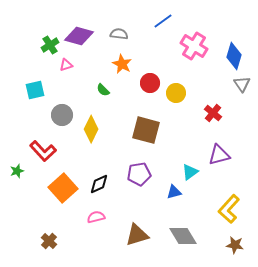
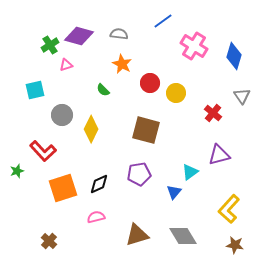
gray triangle: moved 12 px down
orange square: rotated 24 degrees clockwise
blue triangle: rotated 35 degrees counterclockwise
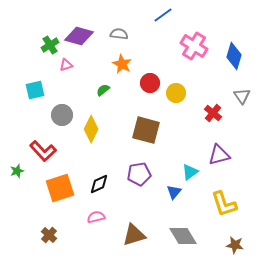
blue line: moved 6 px up
green semicircle: rotated 96 degrees clockwise
orange square: moved 3 px left
yellow L-shape: moved 5 px left, 5 px up; rotated 60 degrees counterclockwise
brown triangle: moved 3 px left
brown cross: moved 6 px up
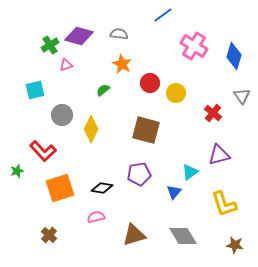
black diamond: moved 3 px right, 4 px down; rotated 35 degrees clockwise
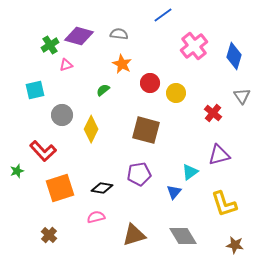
pink cross: rotated 20 degrees clockwise
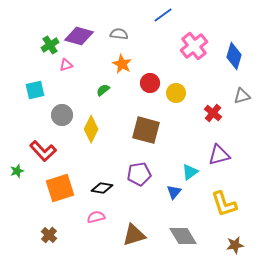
gray triangle: rotated 48 degrees clockwise
brown star: rotated 18 degrees counterclockwise
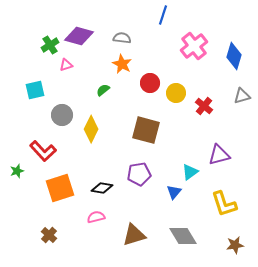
blue line: rotated 36 degrees counterclockwise
gray semicircle: moved 3 px right, 4 px down
red cross: moved 9 px left, 7 px up
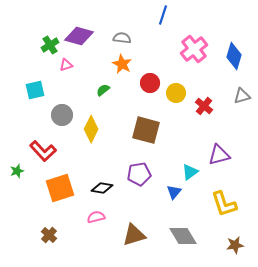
pink cross: moved 3 px down
